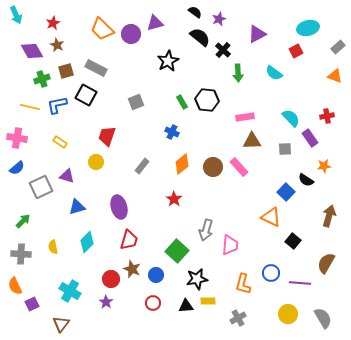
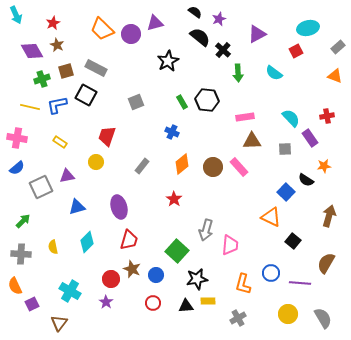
purple triangle at (67, 176): rotated 28 degrees counterclockwise
brown triangle at (61, 324): moved 2 px left, 1 px up
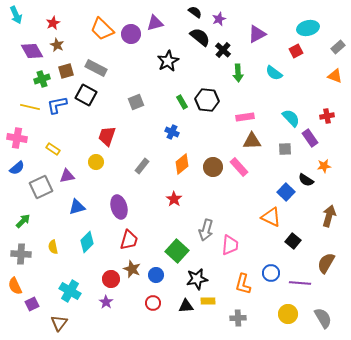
yellow rectangle at (60, 142): moved 7 px left, 7 px down
gray cross at (238, 318): rotated 28 degrees clockwise
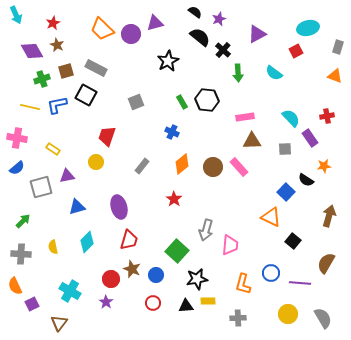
gray rectangle at (338, 47): rotated 32 degrees counterclockwise
gray square at (41, 187): rotated 10 degrees clockwise
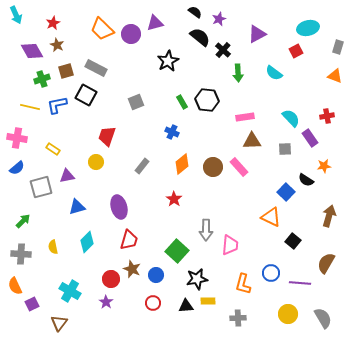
gray arrow at (206, 230): rotated 15 degrees counterclockwise
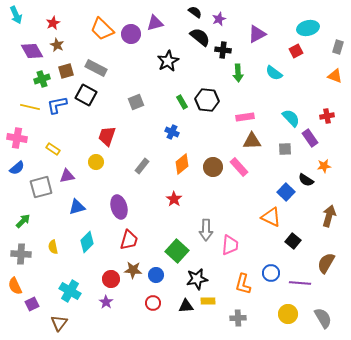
black cross at (223, 50): rotated 35 degrees counterclockwise
brown star at (132, 269): moved 1 px right, 1 px down; rotated 18 degrees counterclockwise
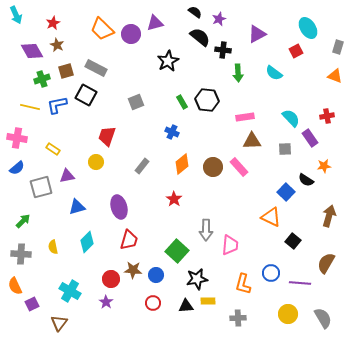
cyan ellipse at (308, 28): rotated 70 degrees clockwise
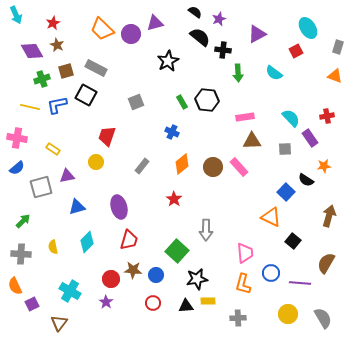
pink trapezoid at (230, 245): moved 15 px right, 8 px down; rotated 10 degrees counterclockwise
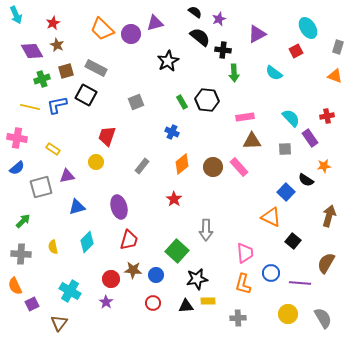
green arrow at (238, 73): moved 4 px left
